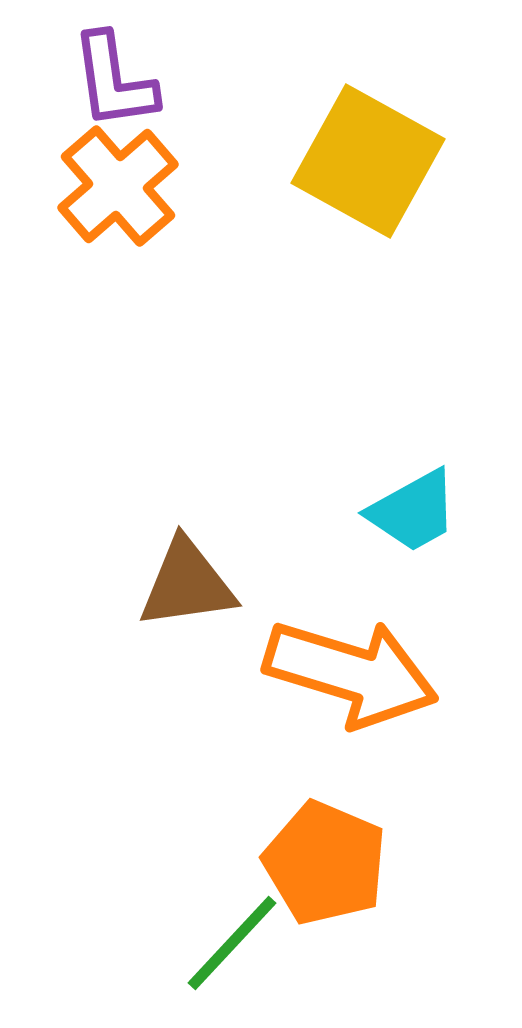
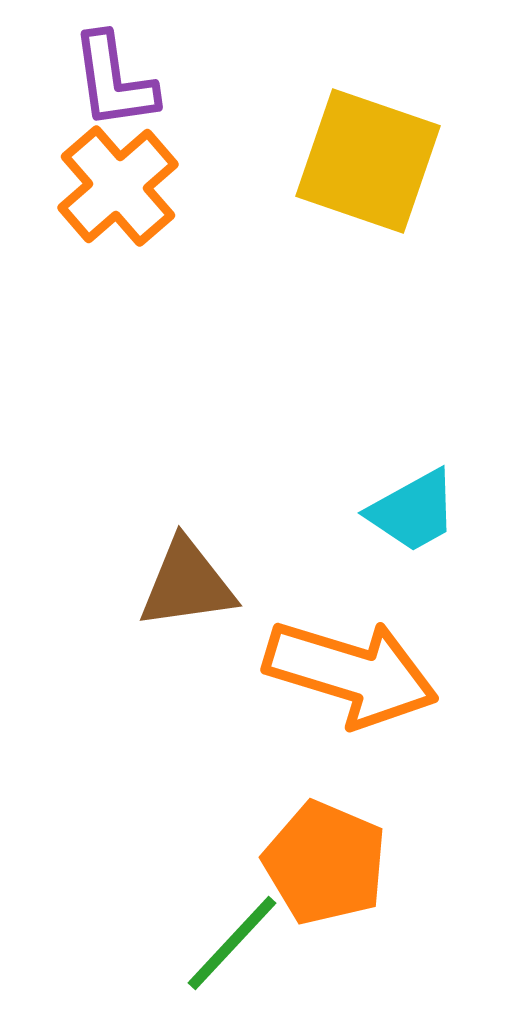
yellow square: rotated 10 degrees counterclockwise
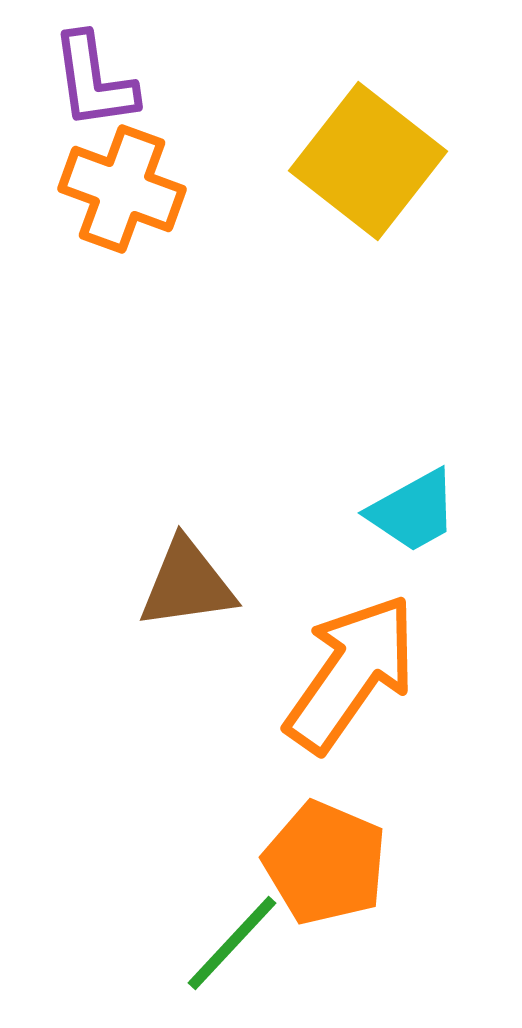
purple L-shape: moved 20 px left
yellow square: rotated 19 degrees clockwise
orange cross: moved 4 px right, 3 px down; rotated 29 degrees counterclockwise
orange arrow: rotated 72 degrees counterclockwise
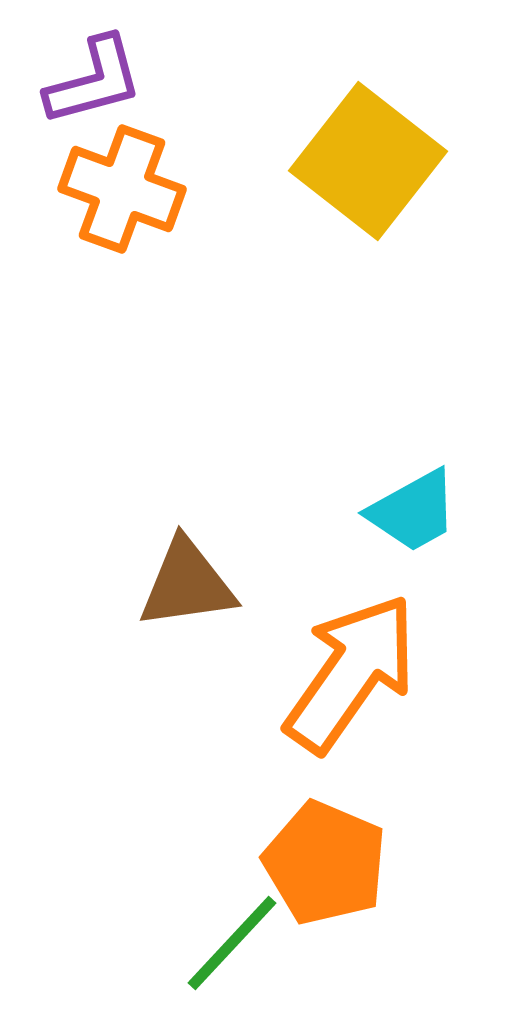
purple L-shape: rotated 97 degrees counterclockwise
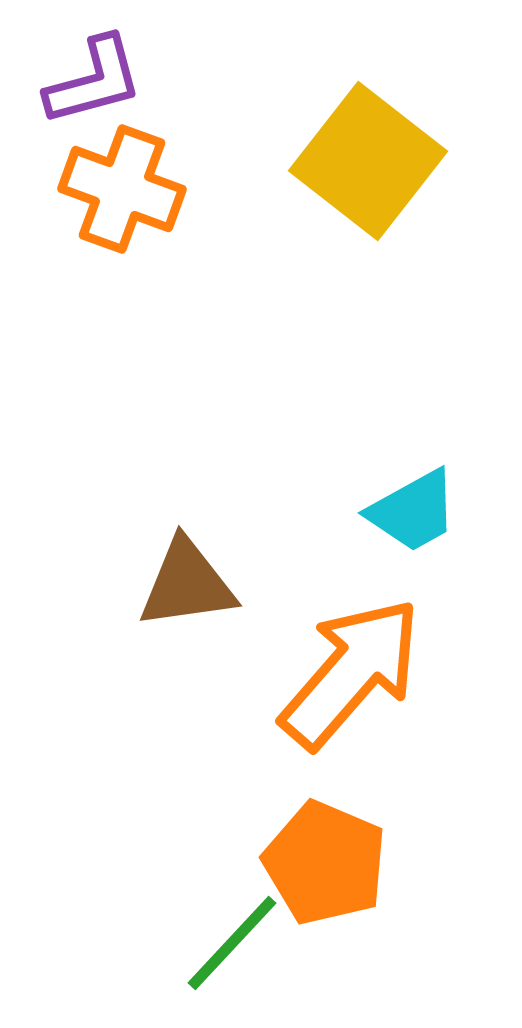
orange arrow: rotated 6 degrees clockwise
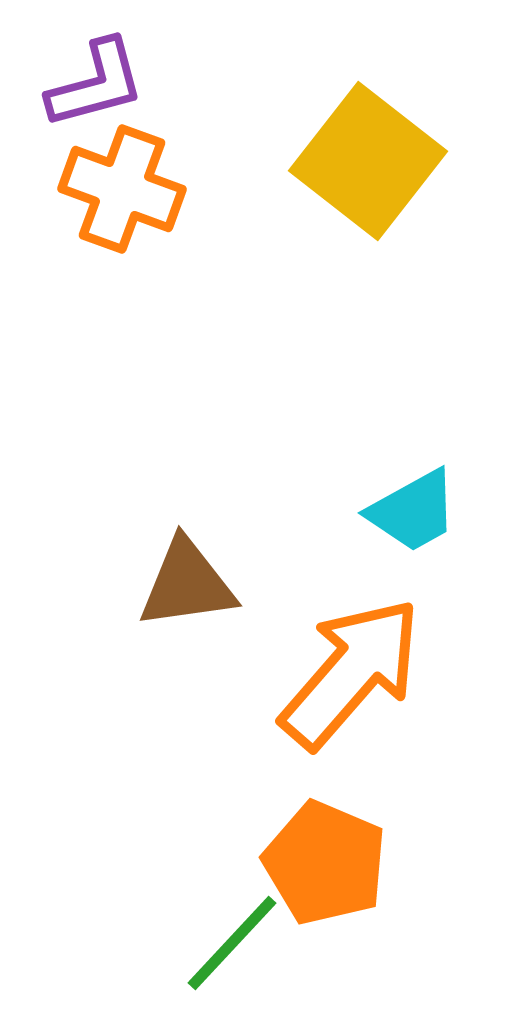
purple L-shape: moved 2 px right, 3 px down
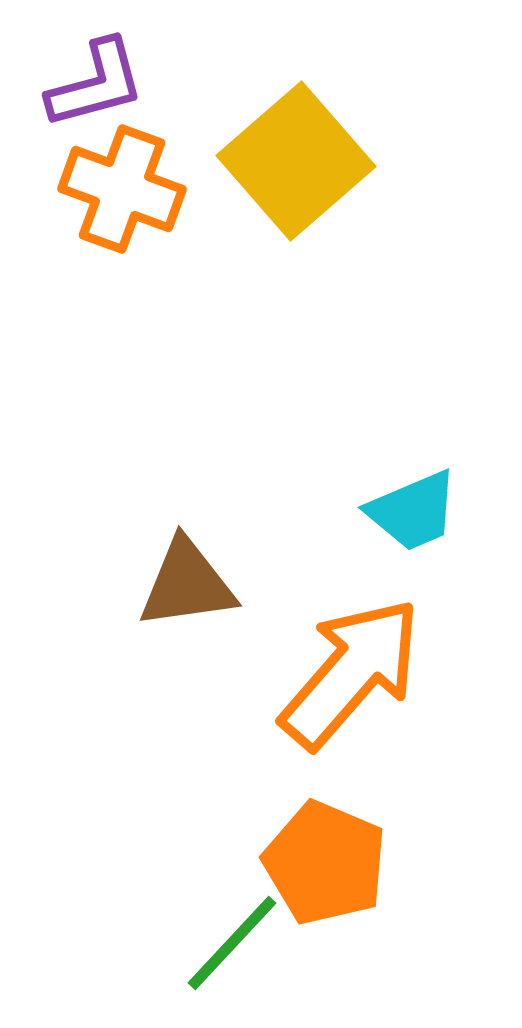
yellow square: moved 72 px left; rotated 11 degrees clockwise
cyan trapezoid: rotated 6 degrees clockwise
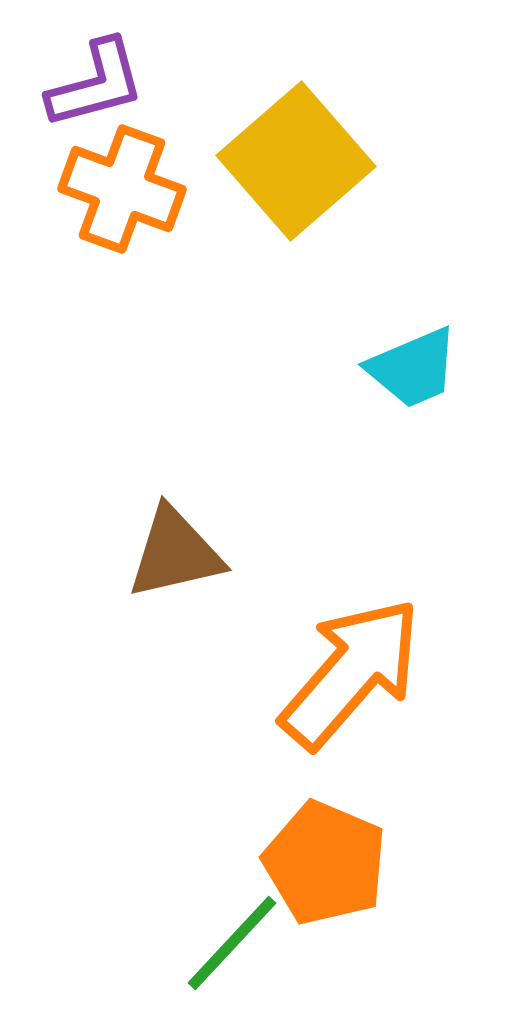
cyan trapezoid: moved 143 px up
brown triangle: moved 12 px left, 31 px up; rotated 5 degrees counterclockwise
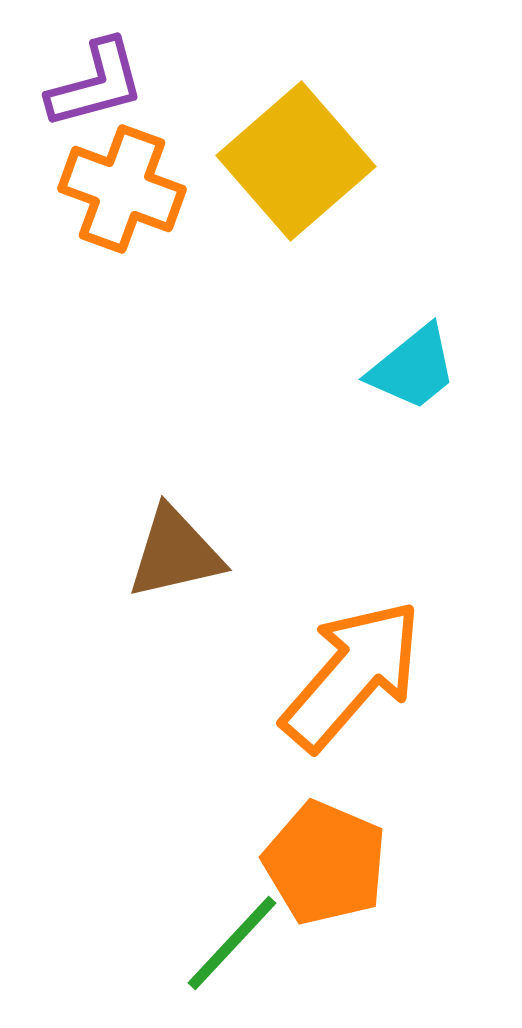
cyan trapezoid: rotated 16 degrees counterclockwise
orange arrow: moved 1 px right, 2 px down
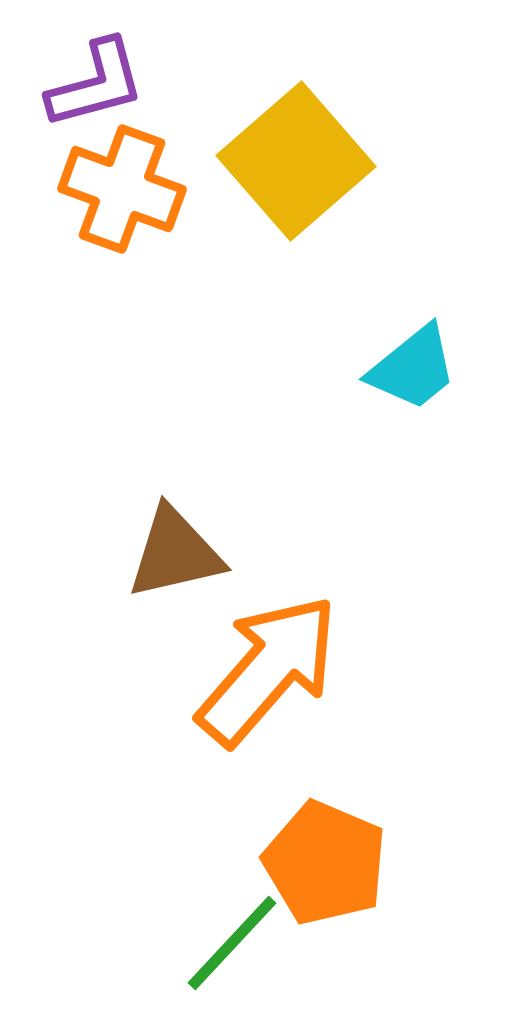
orange arrow: moved 84 px left, 5 px up
